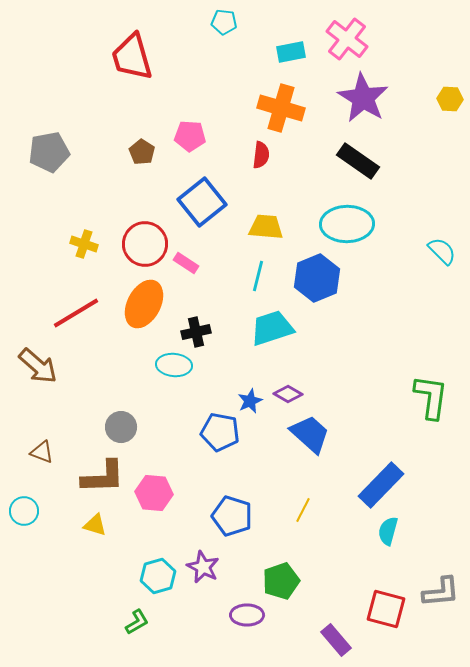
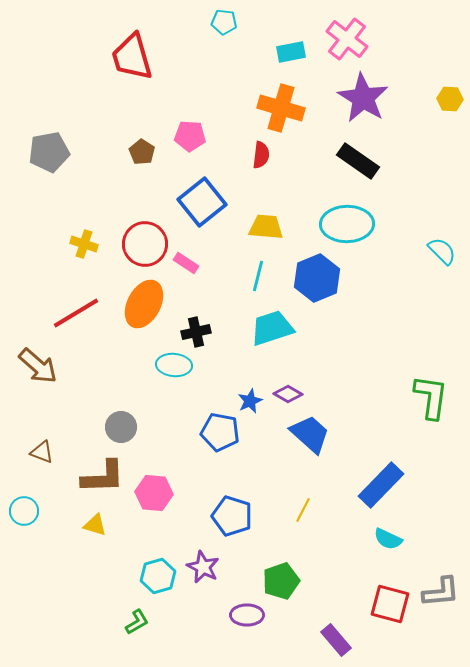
cyan semicircle at (388, 531): moved 8 px down; rotated 80 degrees counterclockwise
red square at (386, 609): moved 4 px right, 5 px up
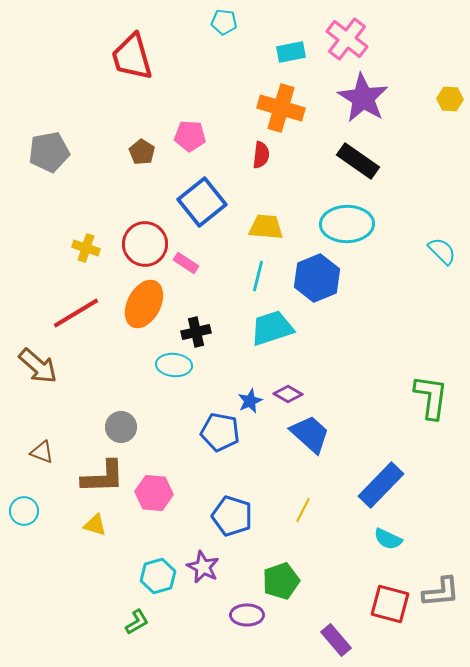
yellow cross at (84, 244): moved 2 px right, 4 px down
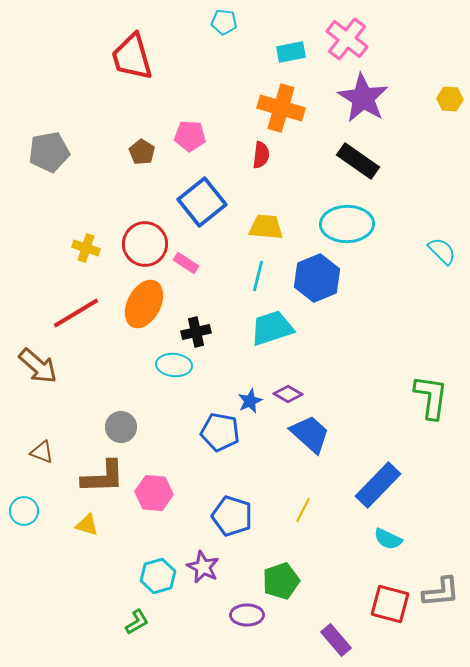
blue rectangle at (381, 485): moved 3 px left
yellow triangle at (95, 525): moved 8 px left
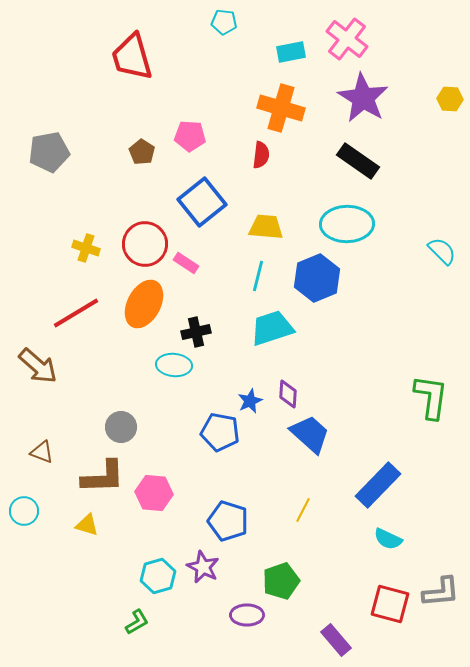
purple diamond at (288, 394): rotated 64 degrees clockwise
blue pentagon at (232, 516): moved 4 px left, 5 px down
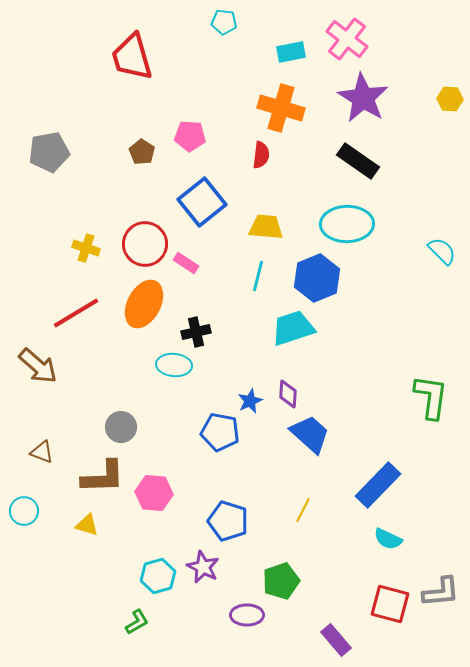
cyan trapezoid at (272, 328): moved 21 px right
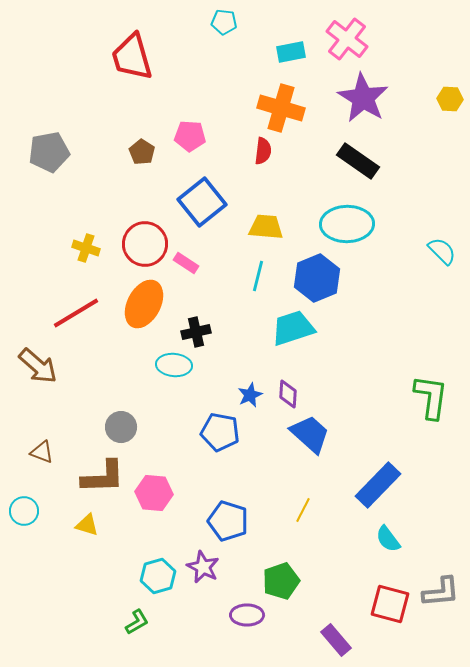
red semicircle at (261, 155): moved 2 px right, 4 px up
blue star at (250, 401): moved 6 px up
cyan semicircle at (388, 539): rotated 28 degrees clockwise
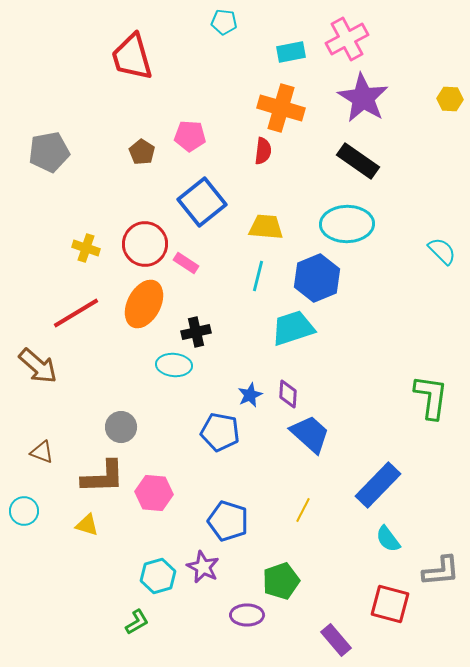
pink cross at (347, 39): rotated 24 degrees clockwise
gray L-shape at (441, 592): moved 21 px up
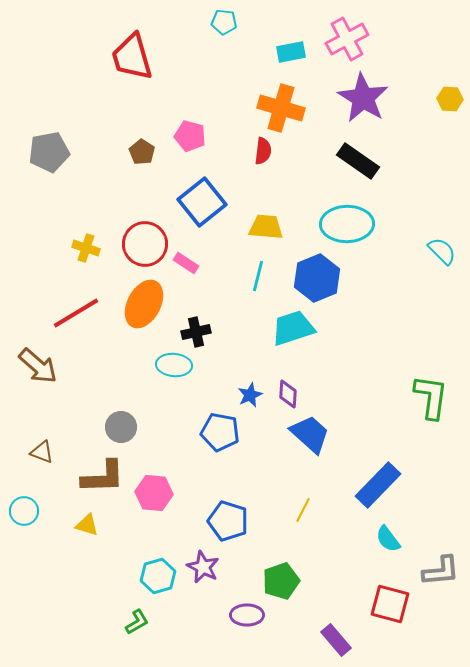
pink pentagon at (190, 136): rotated 12 degrees clockwise
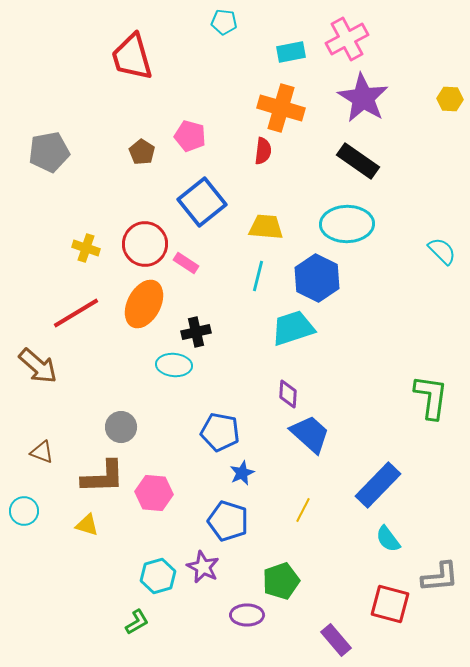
blue hexagon at (317, 278): rotated 12 degrees counterclockwise
blue star at (250, 395): moved 8 px left, 78 px down
gray L-shape at (441, 571): moved 1 px left, 6 px down
